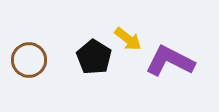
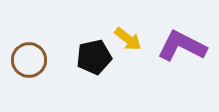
black pentagon: rotated 28 degrees clockwise
purple L-shape: moved 12 px right, 15 px up
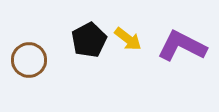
black pentagon: moved 5 px left, 17 px up; rotated 16 degrees counterclockwise
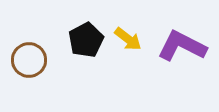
black pentagon: moved 3 px left
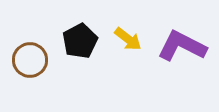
black pentagon: moved 6 px left, 1 px down
brown circle: moved 1 px right
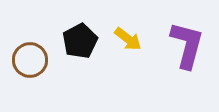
purple L-shape: moved 5 px right, 1 px up; rotated 78 degrees clockwise
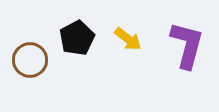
black pentagon: moved 3 px left, 3 px up
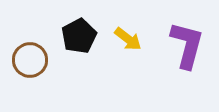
black pentagon: moved 2 px right, 2 px up
